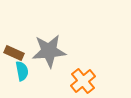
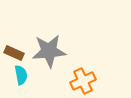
cyan semicircle: moved 1 px left, 4 px down
orange cross: rotated 15 degrees clockwise
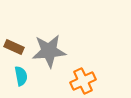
brown rectangle: moved 6 px up
cyan semicircle: moved 1 px down
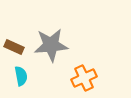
gray star: moved 2 px right, 6 px up
orange cross: moved 1 px right, 3 px up
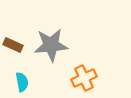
brown rectangle: moved 1 px left, 2 px up
cyan semicircle: moved 1 px right, 6 px down
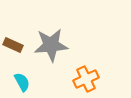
orange cross: moved 2 px right, 1 px down
cyan semicircle: rotated 18 degrees counterclockwise
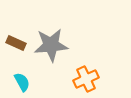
brown rectangle: moved 3 px right, 2 px up
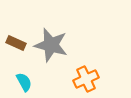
gray star: rotated 20 degrees clockwise
cyan semicircle: moved 2 px right
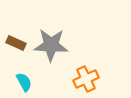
gray star: rotated 12 degrees counterclockwise
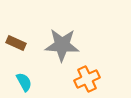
gray star: moved 11 px right
orange cross: moved 1 px right
